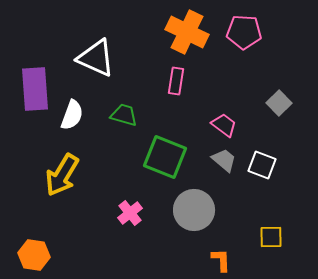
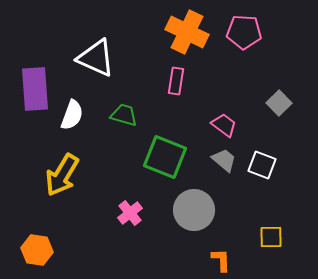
orange hexagon: moved 3 px right, 5 px up
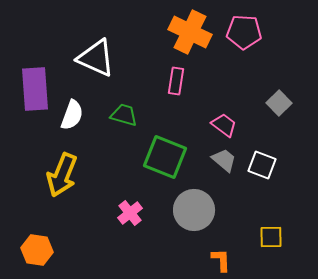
orange cross: moved 3 px right
yellow arrow: rotated 9 degrees counterclockwise
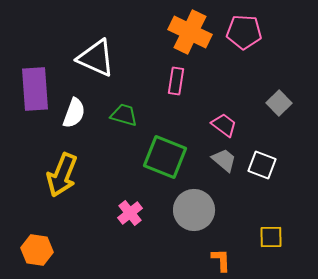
white semicircle: moved 2 px right, 2 px up
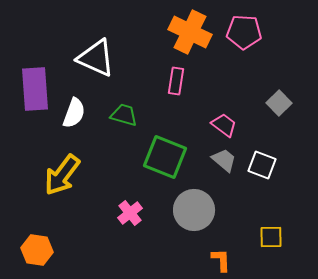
yellow arrow: rotated 15 degrees clockwise
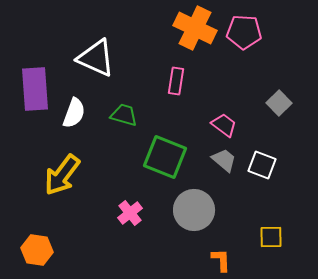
orange cross: moved 5 px right, 4 px up
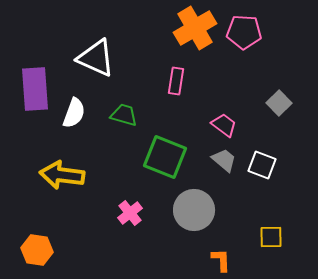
orange cross: rotated 33 degrees clockwise
yellow arrow: rotated 60 degrees clockwise
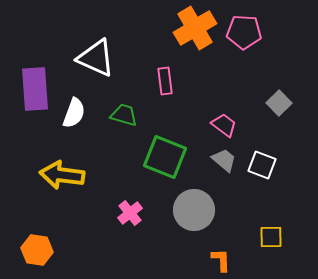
pink rectangle: moved 11 px left; rotated 16 degrees counterclockwise
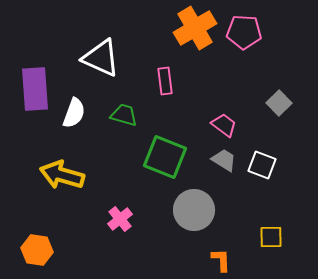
white triangle: moved 5 px right
gray trapezoid: rotated 8 degrees counterclockwise
yellow arrow: rotated 9 degrees clockwise
pink cross: moved 10 px left, 6 px down
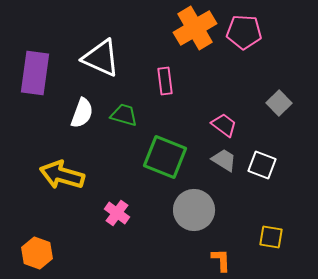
purple rectangle: moved 16 px up; rotated 12 degrees clockwise
white semicircle: moved 8 px right
pink cross: moved 3 px left, 6 px up; rotated 15 degrees counterclockwise
yellow square: rotated 10 degrees clockwise
orange hexagon: moved 3 px down; rotated 12 degrees clockwise
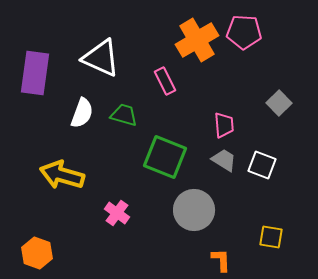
orange cross: moved 2 px right, 12 px down
pink rectangle: rotated 20 degrees counterclockwise
pink trapezoid: rotated 48 degrees clockwise
